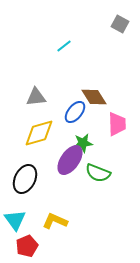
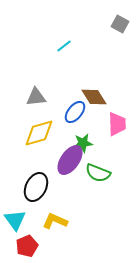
black ellipse: moved 11 px right, 8 px down
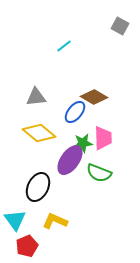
gray square: moved 2 px down
brown diamond: rotated 28 degrees counterclockwise
pink trapezoid: moved 14 px left, 14 px down
yellow diamond: rotated 56 degrees clockwise
green semicircle: moved 1 px right
black ellipse: moved 2 px right
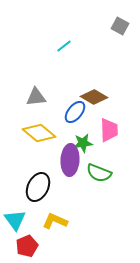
pink trapezoid: moved 6 px right, 8 px up
purple ellipse: rotated 32 degrees counterclockwise
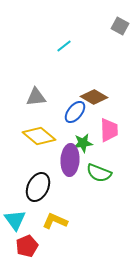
yellow diamond: moved 3 px down
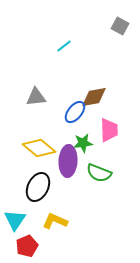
brown diamond: rotated 40 degrees counterclockwise
yellow diamond: moved 12 px down
purple ellipse: moved 2 px left, 1 px down
cyan triangle: rotated 10 degrees clockwise
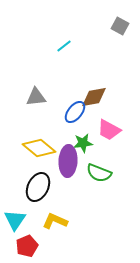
pink trapezoid: rotated 120 degrees clockwise
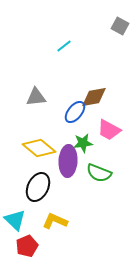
cyan triangle: rotated 20 degrees counterclockwise
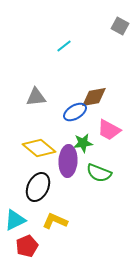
blue ellipse: rotated 20 degrees clockwise
cyan triangle: rotated 50 degrees clockwise
